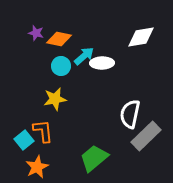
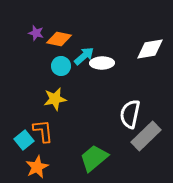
white diamond: moved 9 px right, 12 px down
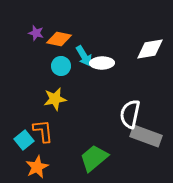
cyan arrow: rotated 100 degrees clockwise
gray rectangle: rotated 64 degrees clockwise
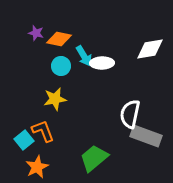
orange L-shape: rotated 15 degrees counterclockwise
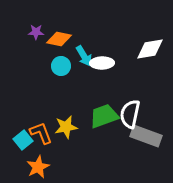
purple star: moved 1 px up; rotated 14 degrees counterclockwise
yellow star: moved 11 px right, 28 px down
orange L-shape: moved 2 px left, 2 px down
cyan square: moved 1 px left
green trapezoid: moved 10 px right, 42 px up; rotated 20 degrees clockwise
orange star: moved 1 px right
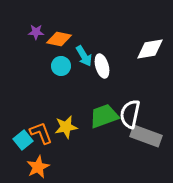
white ellipse: moved 3 px down; rotated 75 degrees clockwise
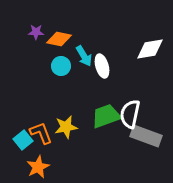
green trapezoid: moved 2 px right
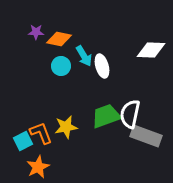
white diamond: moved 1 px right, 1 px down; rotated 12 degrees clockwise
cyan square: moved 1 px down; rotated 12 degrees clockwise
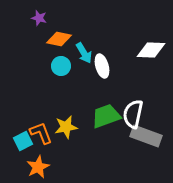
purple star: moved 3 px right, 14 px up; rotated 14 degrees clockwise
cyan arrow: moved 3 px up
white semicircle: moved 3 px right
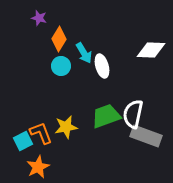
orange diamond: rotated 70 degrees counterclockwise
